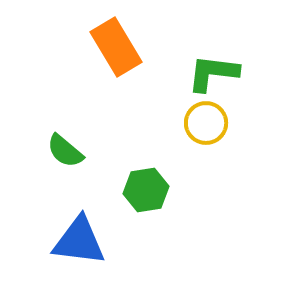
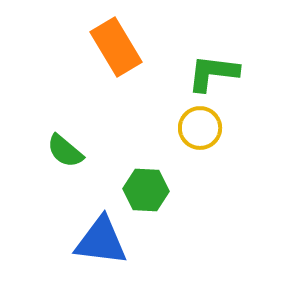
yellow circle: moved 6 px left, 5 px down
green hexagon: rotated 12 degrees clockwise
blue triangle: moved 22 px right
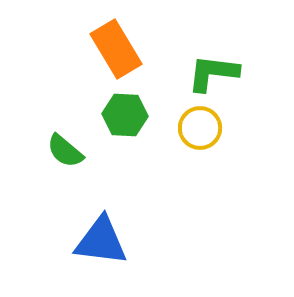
orange rectangle: moved 2 px down
green hexagon: moved 21 px left, 75 px up
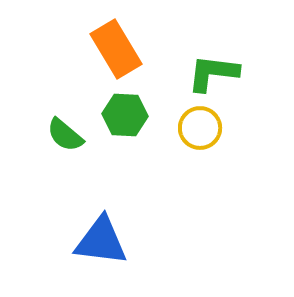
green semicircle: moved 16 px up
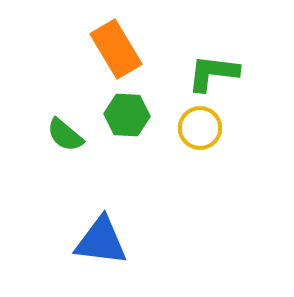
green hexagon: moved 2 px right
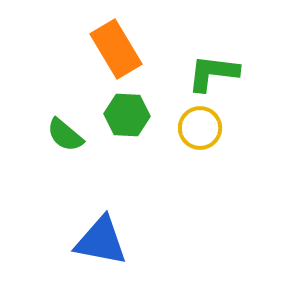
blue triangle: rotated 4 degrees clockwise
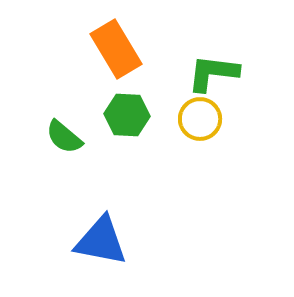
yellow circle: moved 9 px up
green semicircle: moved 1 px left, 2 px down
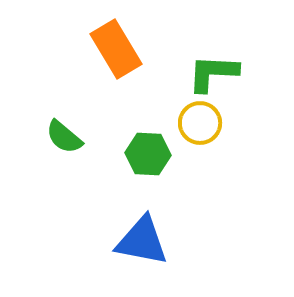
green L-shape: rotated 4 degrees counterclockwise
green hexagon: moved 21 px right, 39 px down
yellow circle: moved 4 px down
blue triangle: moved 41 px right
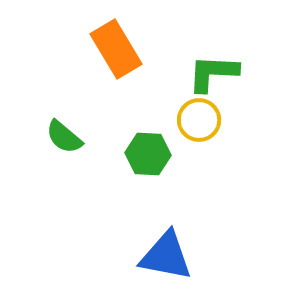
yellow circle: moved 1 px left, 3 px up
blue triangle: moved 24 px right, 15 px down
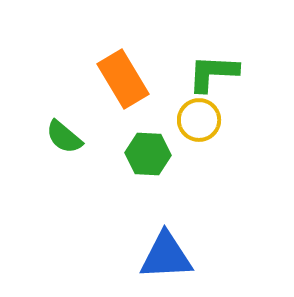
orange rectangle: moved 7 px right, 30 px down
blue triangle: rotated 14 degrees counterclockwise
